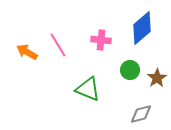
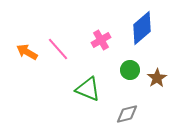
pink cross: rotated 36 degrees counterclockwise
pink line: moved 4 px down; rotated 10 degrees counterclockwise
gray diamond: moved 14 px left
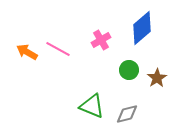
pink line: rotated 20 degrees counterclockwise
green circle: moved 1 px left
green triangle: moved 4 px right, 17 px down
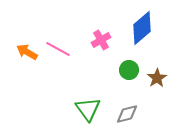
green triangle: moved 4 px left, 3 px down; rotated 32 degrees clockwise
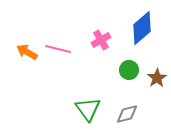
pink line: rotated 15 degrees counterclockwise
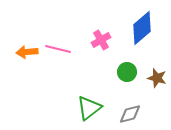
orange arrow: rotated 35 degrees counterclockwise
green circle: moved 2 px left, 2 px down
brown star: rotated 24 degrees counterclockwise
green triangle: moved 1 px right, 1 px up; rotated 28 degrees clockwise
gray diamond: moved 3 px right
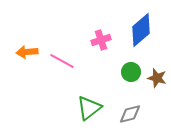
blue diamond: moved 1 px left, 2 px down
pink cross: rotated 12 degrees clockwise
pink line: moved 4 px right, 12 px down; rotated 15 degrees clockwise
green circle: moved 4 px right
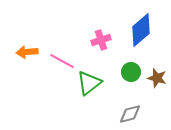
green triangle: moved 25 px up
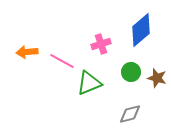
pink cross: moved 4 px down
green triangle: rotated 16 degrees clockwise
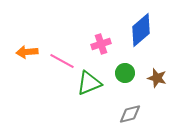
green circle: moved 6 px left, 1 px down
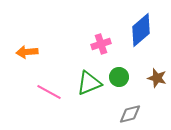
pink line: moved 13 px left, 31 px down
green circle: moved 6 px left, 4 px down
